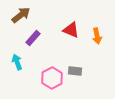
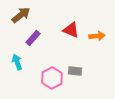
orange arrow: rotated 84 degrees counterclockwise
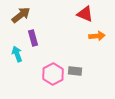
red triangle: moved 14 px right, 16 px up
purple rectangle: rotated 56 degrees counterclockwise
cyan arrow: moved 8 px up
pink hexagon: moved 1 px right, 4 px up
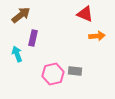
purple rectangle: rotated 28 degrees clockwise
pink hexagon: rotated 15 degrees clockwise
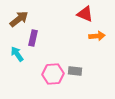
brown arrow: moved 2 px left, 4 px down
cyan arrow: rotated 14 degrees counterclockwise
pink hexagon: rotated 10 degrees clockwise
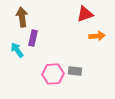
red triangle: rotated 42 degrees counterclockwise
brown arrow: moved 3 px right, 2 px up; rotated 60 degrees counterclockwise
cyan arrow: moved 4 px up
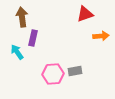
orange arrow: moved 4 px right
cyan arrow: moved 2 px down
gray rectangle: rotated 16 degrees counterclockwise
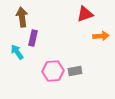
pink hexagon: moved 3 px up
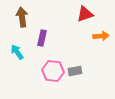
purple rectangle: moved 9 px right
pink hexagon: rotated 10 degrees clockwise
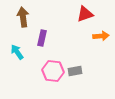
brown arrow: moved 1 px right
